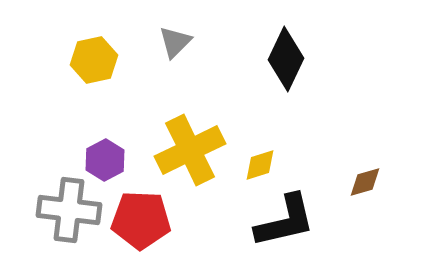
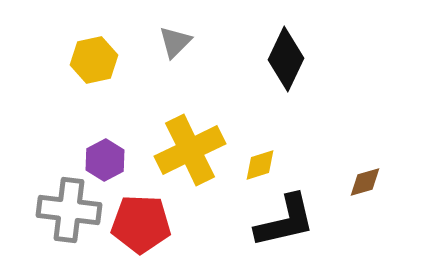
red pentagon: moved 4 px down
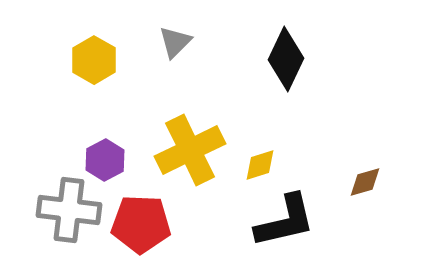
yellow hexagon: rotated 18 degrees counterclockwise
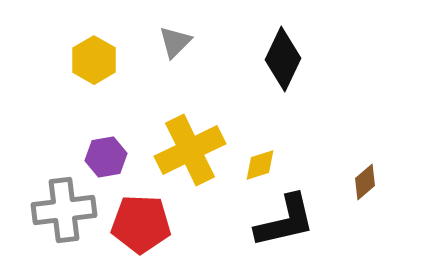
black diamond: moved 3 px left
purple hexagon: moved 1 px right, 3 px up; rotated 18 degrees clockwise
brown diamond: rotated 24 degrees counterclockwise
gray cross: moved 5 px left; rotated 14 degrees counterclockwise
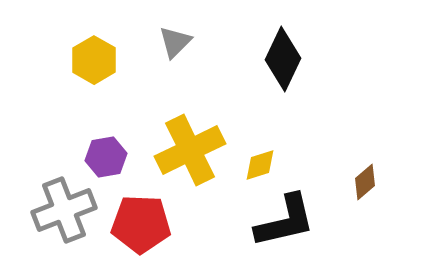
gray cross: rotated 14 degrees counterclockwise
